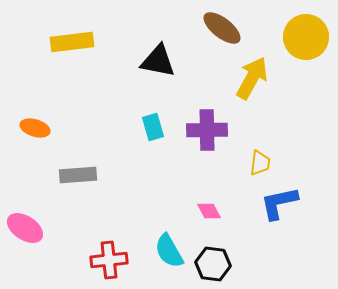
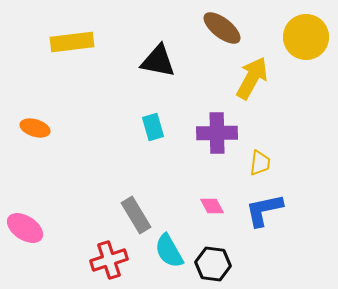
purple cross: moved 10 px right, 3 px down
gray rectangle: moved 58 px right, 40 px down; rotated 63 degrees clockwise
blue L-shape: moved 15 px left, 7 px down
pink diamond: moved 3 px right, 5 px up
red cross: rotated 12 degrees counterclockwise
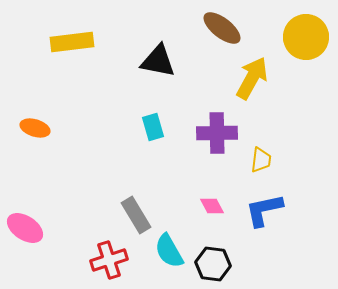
yellow trapezoid: moved 1 px right, 3 px up
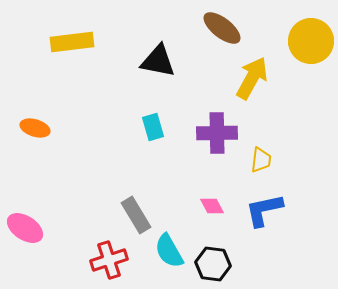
yellow circle: moved 5 px right, 4 px down
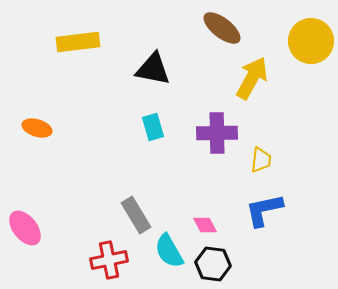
yellow rectangle: moved 6 px right
black triangle: moved 5 px left, 8 px down
orange ellipse: moved 2 px right
pink diamond: moved 7 px left, 19 px down
pink ellipse: rotated 18 degrees clockwise
red cross: rotated 6 degrees clockwise
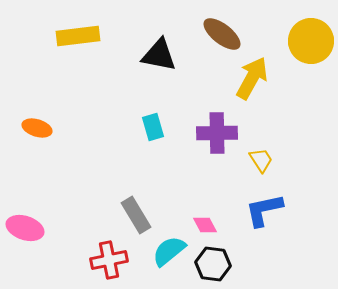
brown ellipse: moved 6 px down
yellow rectangle: moved 6 px up
black triangle: moved 6 px right, 14 px up
yellow trapezoid: rotated 40 degrees counterclockwise
pink ellipse: rotated 33 degrees counterclockwise
cyan semicircle: rotated 81 degrees clockwise
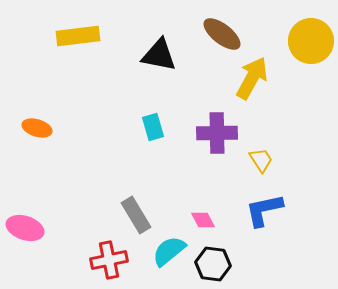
pink diamond: moved 2 px left, 5 px up
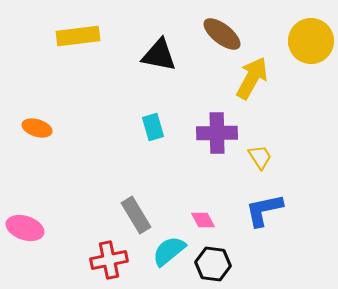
yellow trapezoid: moved 1 px left, 3 px up
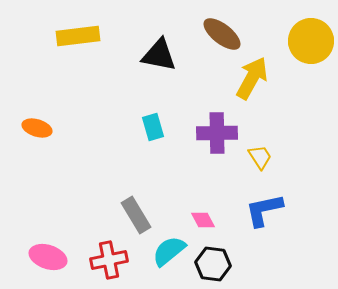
pink ellipse: moved 23 px right, 29 px down
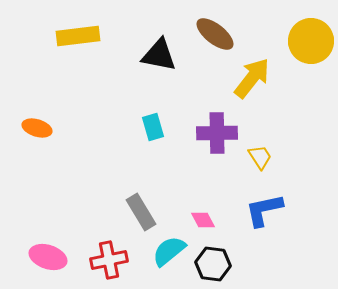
brown ellipse: moved 7 px left
yellow arrow: rotated 9 degrees clockwise
gray rectangle: moved 5 px right, 3 px up
